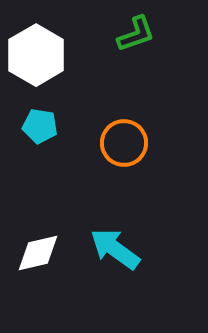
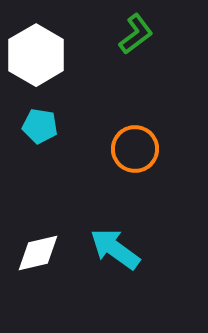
green L-shape: rotated 18 degrees counterclockwise
orange circle: moved 11 px right, 6 px down
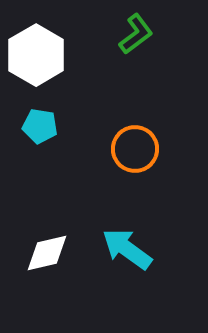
cyan arrow: moved 12 px right
white diamond: moved 9 px right
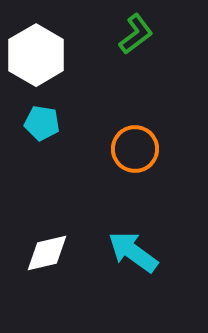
cyan pentagon: moved 2 px right, 3 px up
cyan arrow: moved 6 px right, 3 px down
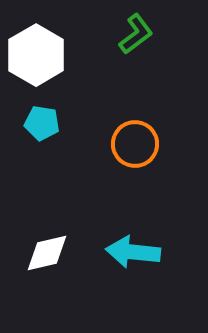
orange circle: moved 5 px up
cyan arrow: rotated 30 degrees counterclockwise
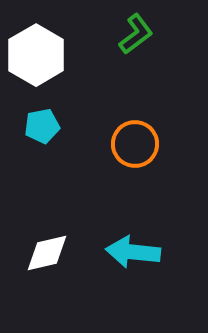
cyan pentagon: moved 3 px down; rotated 20 degrees counterclockwise
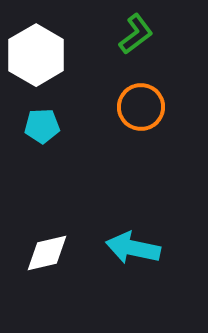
cyan pentagon: rotated 8 degrees clockwise
orange circle: moved 6 px right, 37 px up
cyan arrow: moved 4 px up; rotated 6 degrees clockwise
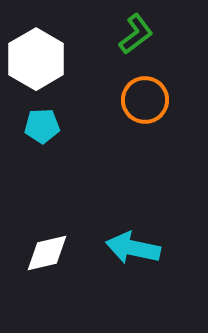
white hexagon: moved 4 px down
orange circle: moved 4 px right, 7 px up
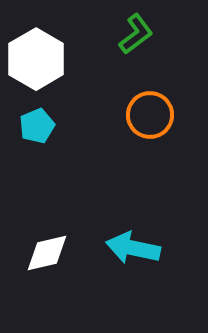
orange circle: moved 5 px right, 15 px down
cyan pentagon: moved 5 px left; rotated 20 degrees counterclockwise
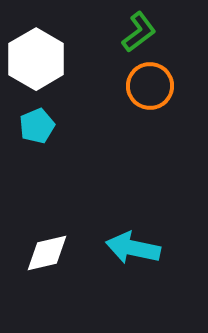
green L-shape: moved 3 px right, 2 px up
orange circle: moved 29 px up
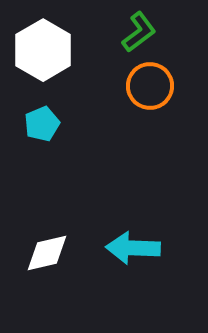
white hexagon: moved 7 px right, 9 px up
cyan pentagon: moved 5 px right, 2 px up
cyan arrow: rotated 10 degrees counterclockwise
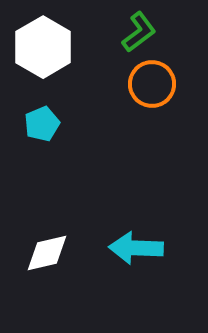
white hexagon: moved 3 px up
orange circle: moved 2 px right, 2 px up
cyan arrow: moved 3 px right
